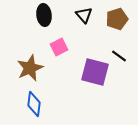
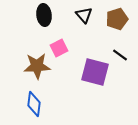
pink square: moved 1 px down
black line: moved 1 px right, 1 px up
brown star: moved 7 px right, 2 px up; rotated 20 degrees clockwise
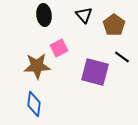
brown pentagon: moved 3 px left, 6 px down; rotated 20 degrees counterclockwise
black line: moved 2 px right, 2 px down
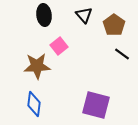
pink square: moved 2 px up; rotated 12 degrees counterclockwise
black line: moved 3 px up
purple square: moved 1 px right, 33 px down
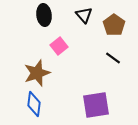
black line: moved 9 px left, 4 px down
brown star: moved 7 px down; rotated 16 degrees counterclockwise
purple square: rotated 24 degrees counterclockwise
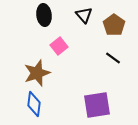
purple square: moved 1 px right
